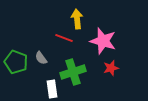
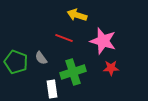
yellow arrow: moved 4 px up; rotated 66 degrees counterclockwise
red star: rotated 14 degrees clockwise
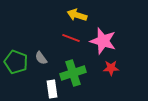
red line: moved 7 px right
green cross: moved 1 px down
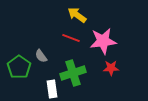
yellow arrow: rotated 18 degrees clockwise
pink star: rotated 24 degrees counterclockwise
gray semicircle: moved 2 px up
green pentagon: moved 3 px right, 5 px down; rotated 15 degrees clockwise
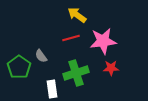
red line: rotated 36 degrees counterclockwise
green cross: moved 3 px right
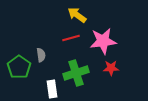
gray semicircle: moved 1 px up; rotated 152 degrees counterclockwise
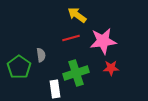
white rectangle: moved 3 px right
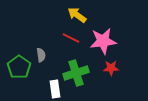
red line: rotated 42 degrees clockwise
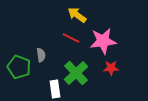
green pentagon: rotated 15 degrees counterclockwise
green cross: rotated 25 degrees counterclockwise
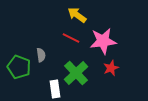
red star: rotated 21 degrees counterclockwise
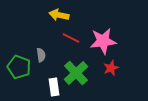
yellow arrow: moved 18 px left; rotated 24 degrees counterclockwise
white rectangle: moved 1 px left, 2 px up
